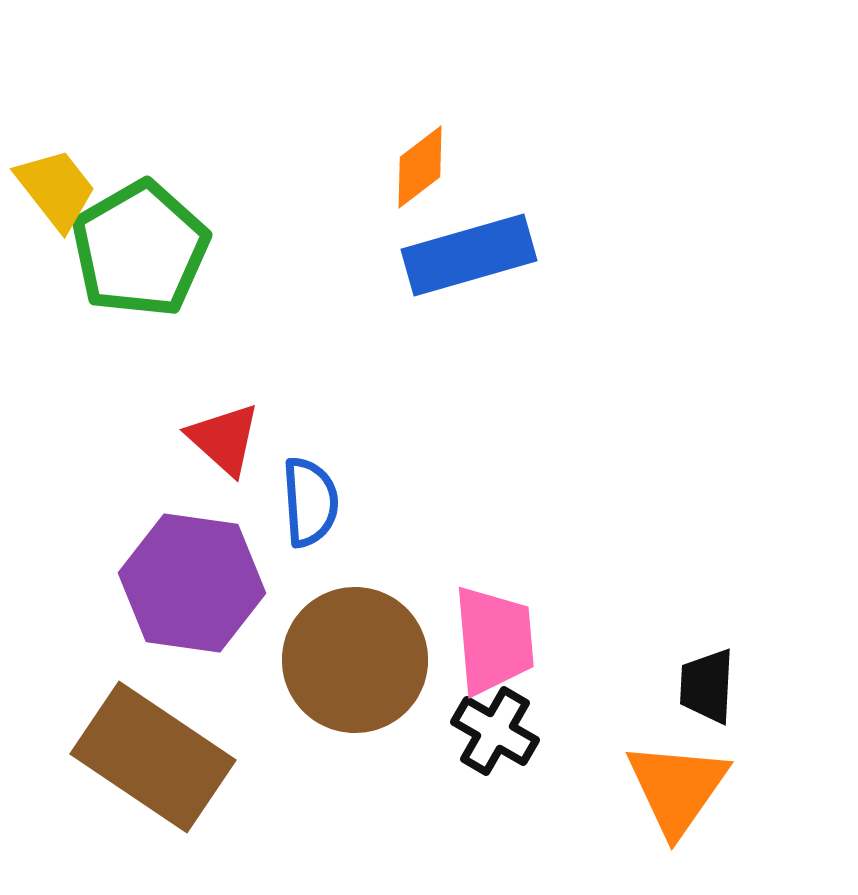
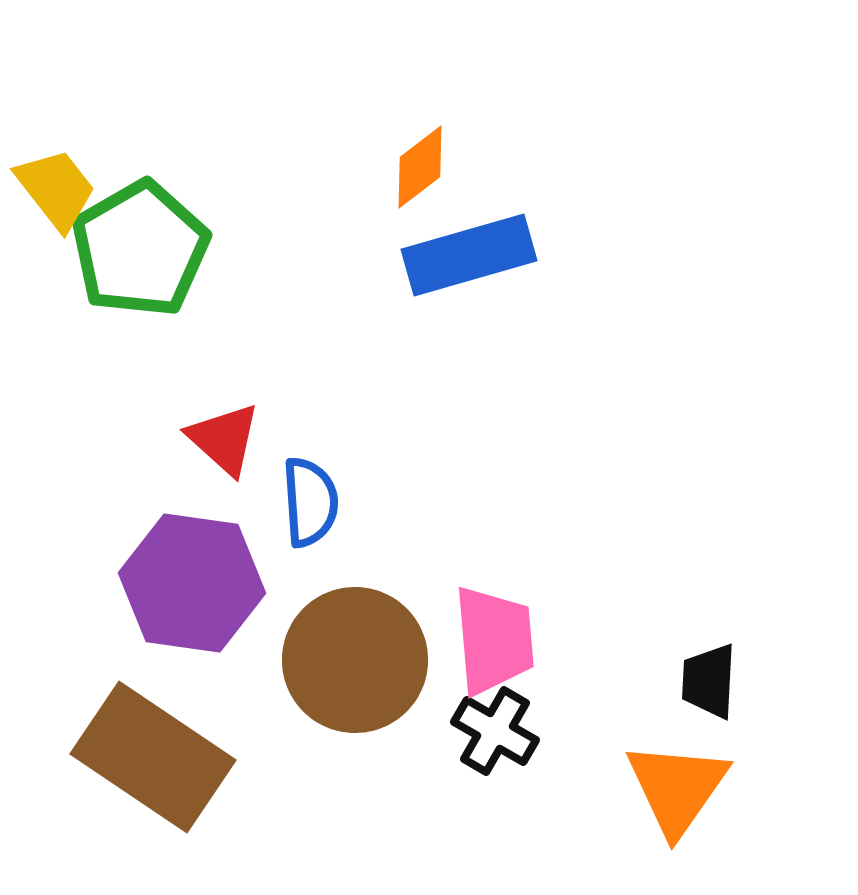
black trapezoid: moved 2 px right, 5 px up
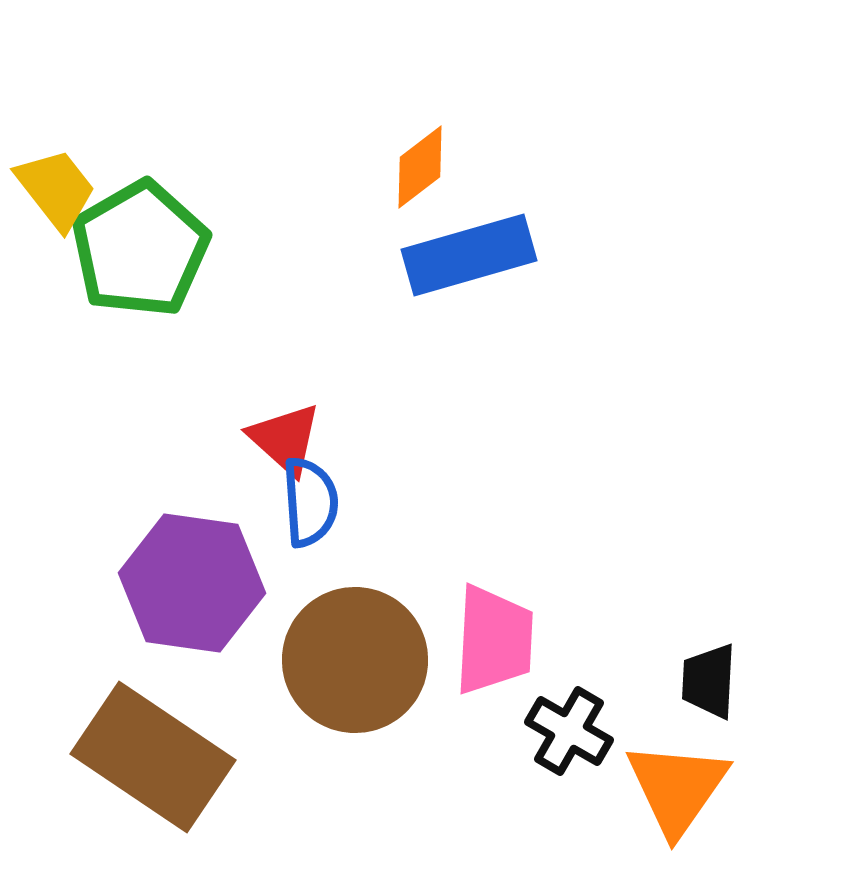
red triangle: moved 61 px right
pink trapezoid: rotated 8 degrees clockwise
black cross: moved 74 px right
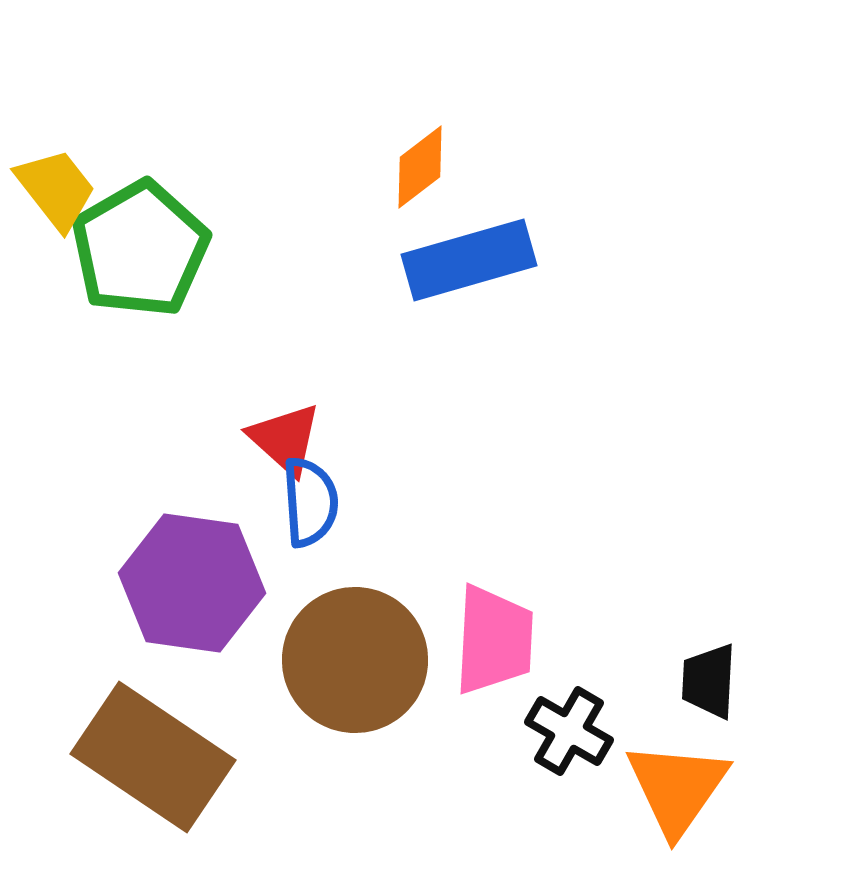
blue rectangle: moved 5 px down
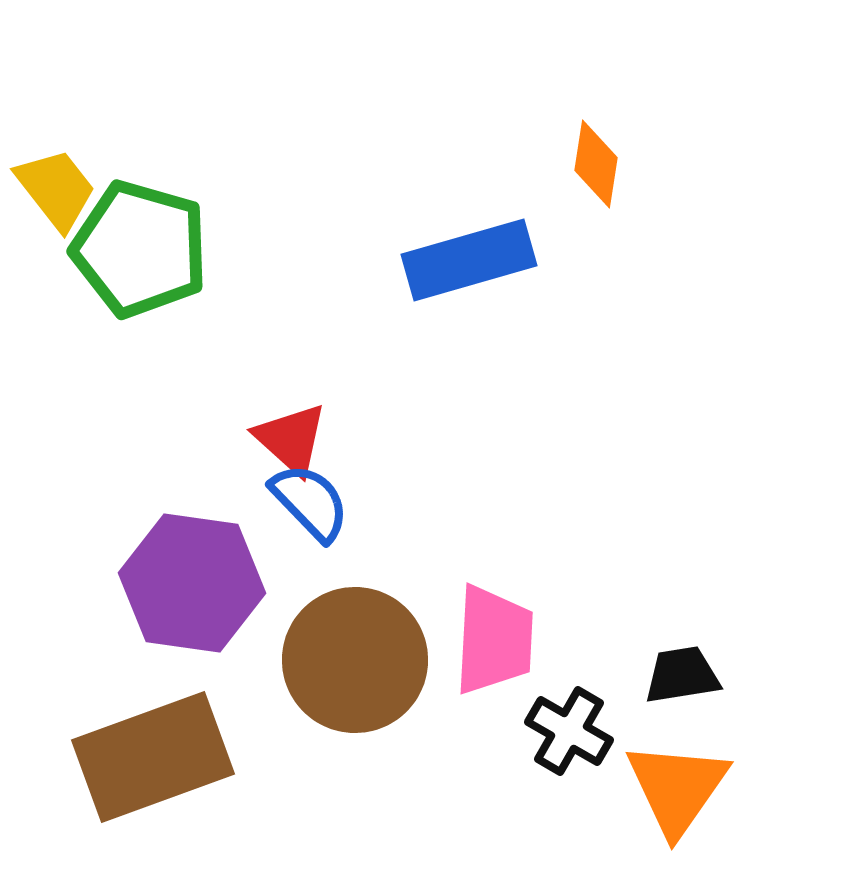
orange diamond: moved 176 px right, 3 px up; rotated 44 degrees counterclockwise
green pentagon: rotated 26 degrees counterclockwise
red triangle: moved 6 px right
blue semicircle: rotated 40 degrees counterclockwise
black trapezoid: moved 27 px left, 6 px up; rotated 78 degrees clockwise
brown rectangle: rotated 54 degrees counterclockwise
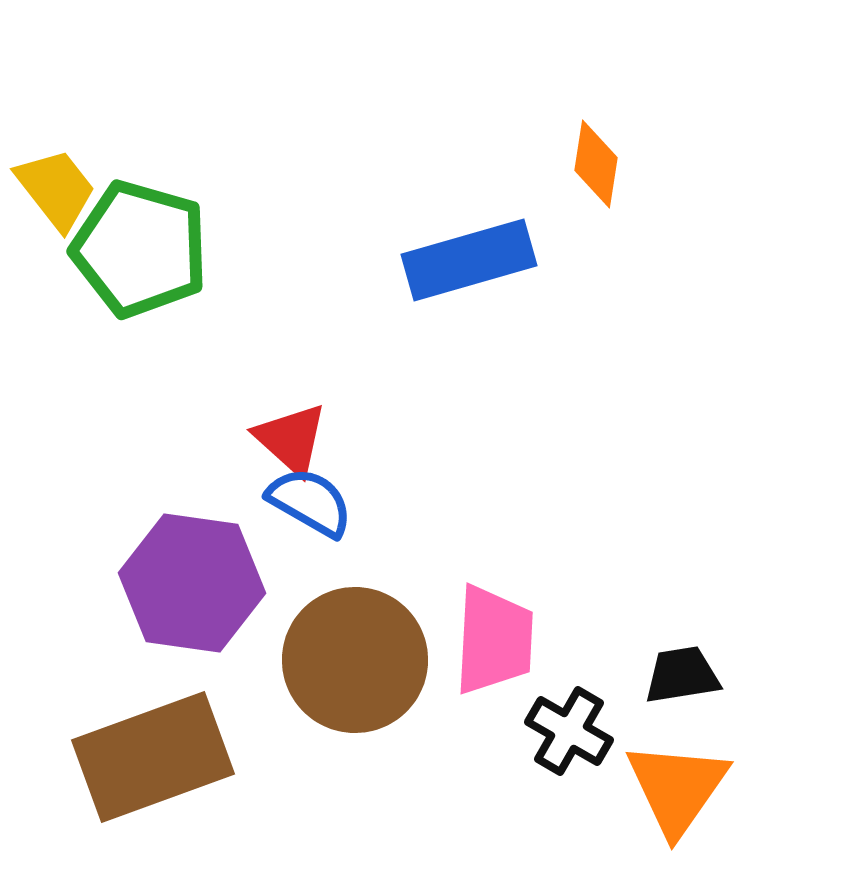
blue semicircle: rotated 16 degrees counterclockwise
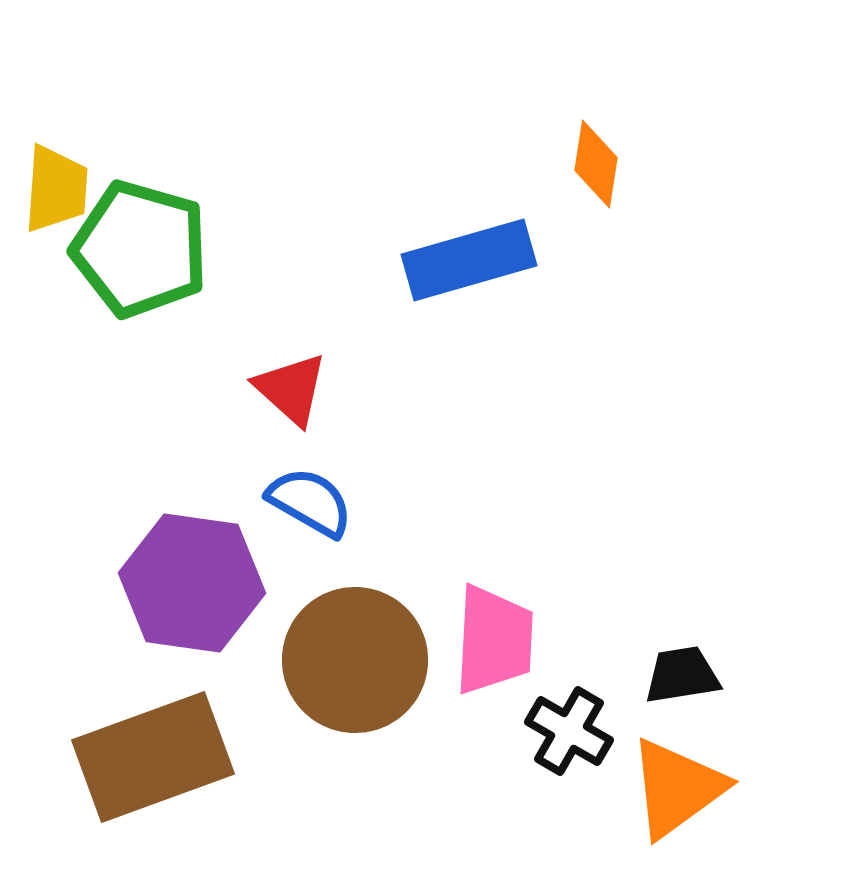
yellow trapezoid: rotated 42 degrees clockwise
red triangle: moved 50 px up
orange triangle: rotated 19 degrees clockwise
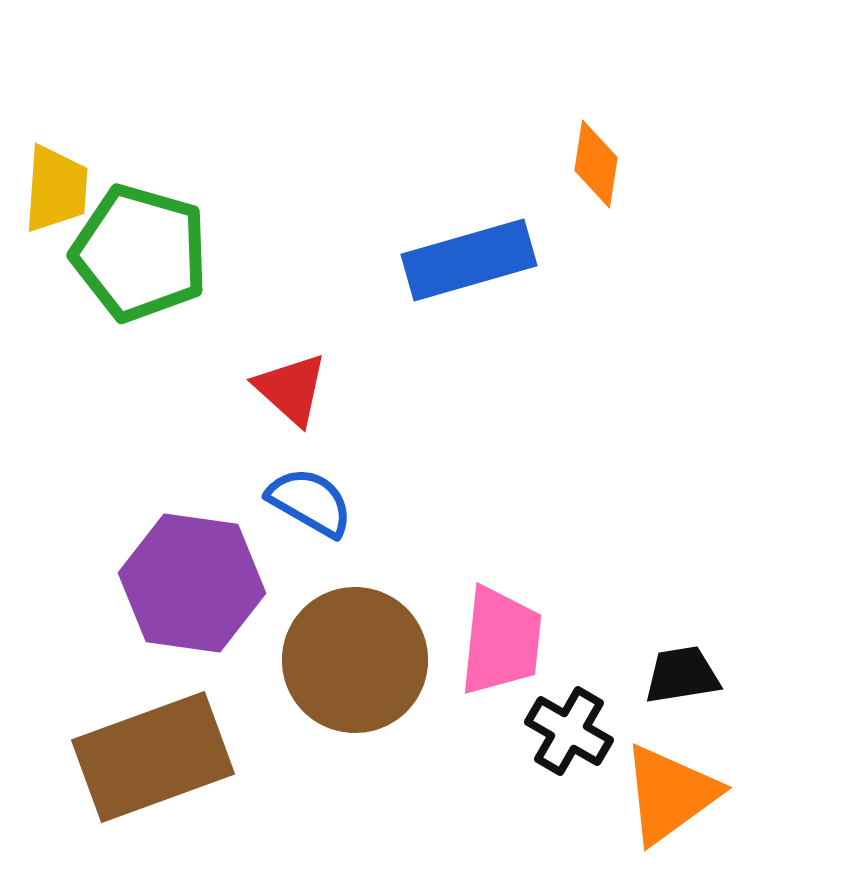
green pentagon: moved 4 px down
pink trapezoid: moved 7 px right, 1 px down; rotated 3 degrees clockwise
orange triangle: moved 7 px left, 6 px down
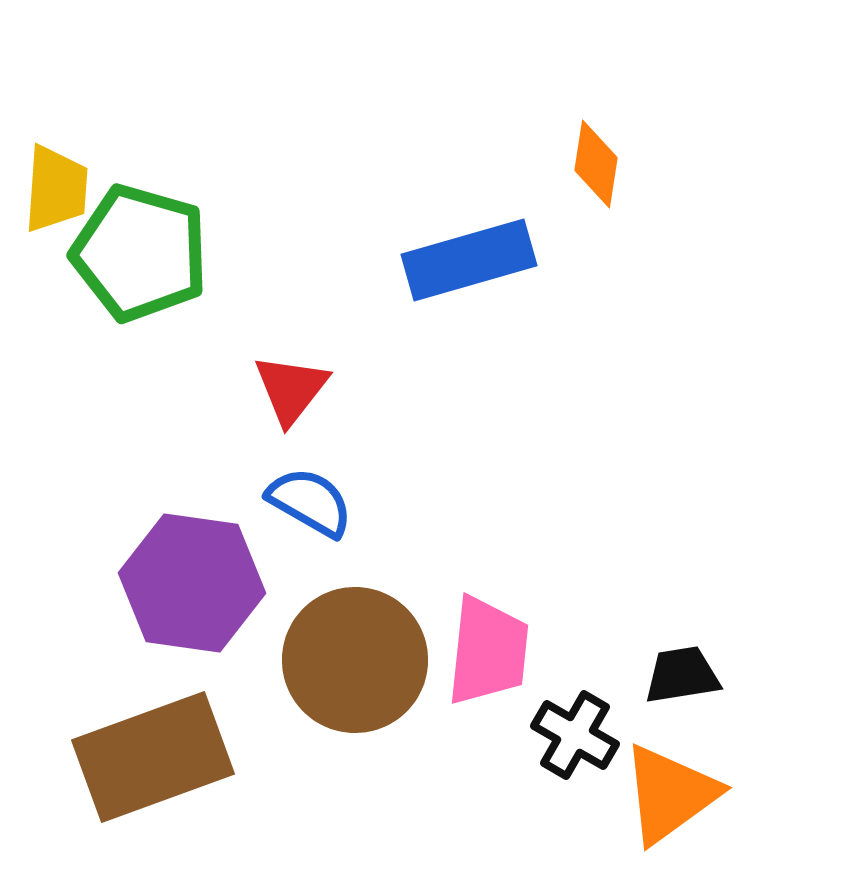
red triangle: rotated 26 degrees clockwise
pink trapezoid: moved 13 px left, 10 px down
black cross: moved 6 px right, 4 px down
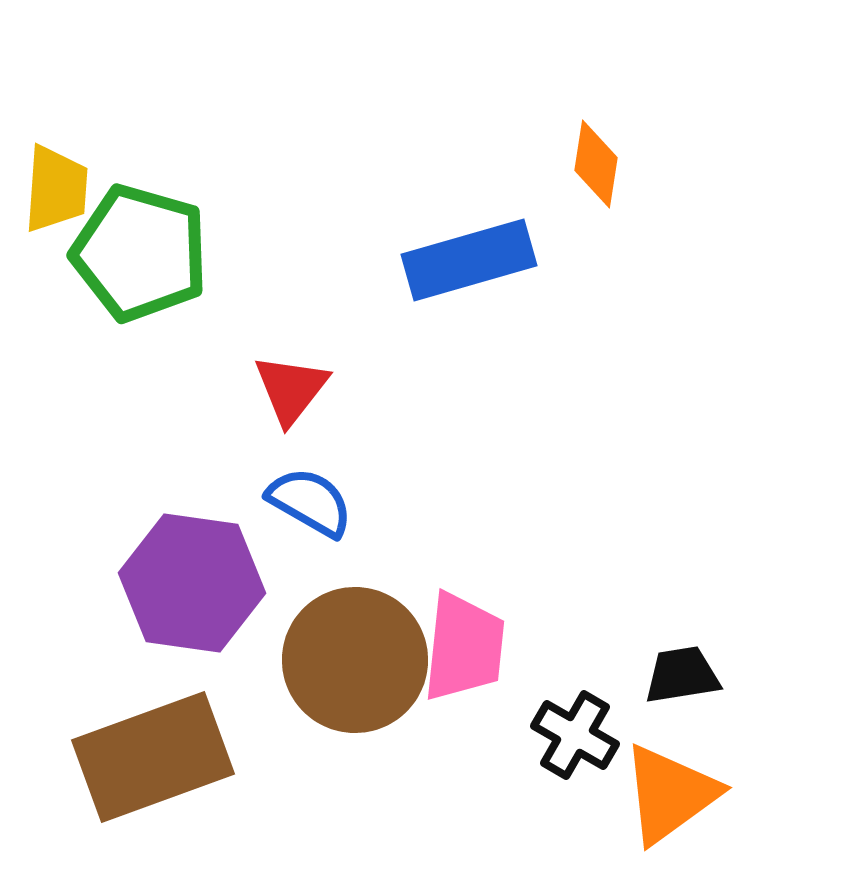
pink trapezoid: moved 24 px left, 4 px up
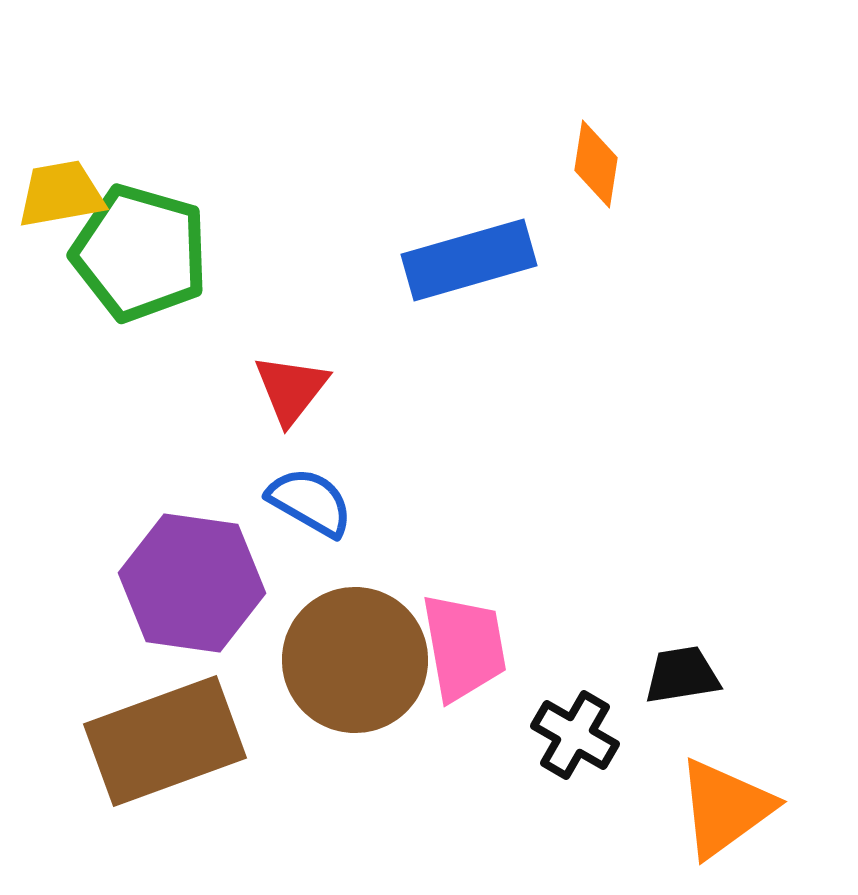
yellow trapezoid: moved 5 px right, 5 px down; rotated 104 degrees counterclockwise
pink trapezoid: rotated 16 degrees counterclockwise
brown rectangle: moved 12 px right, 16 px up
orange triangle: moved 55 px right, 14 px down
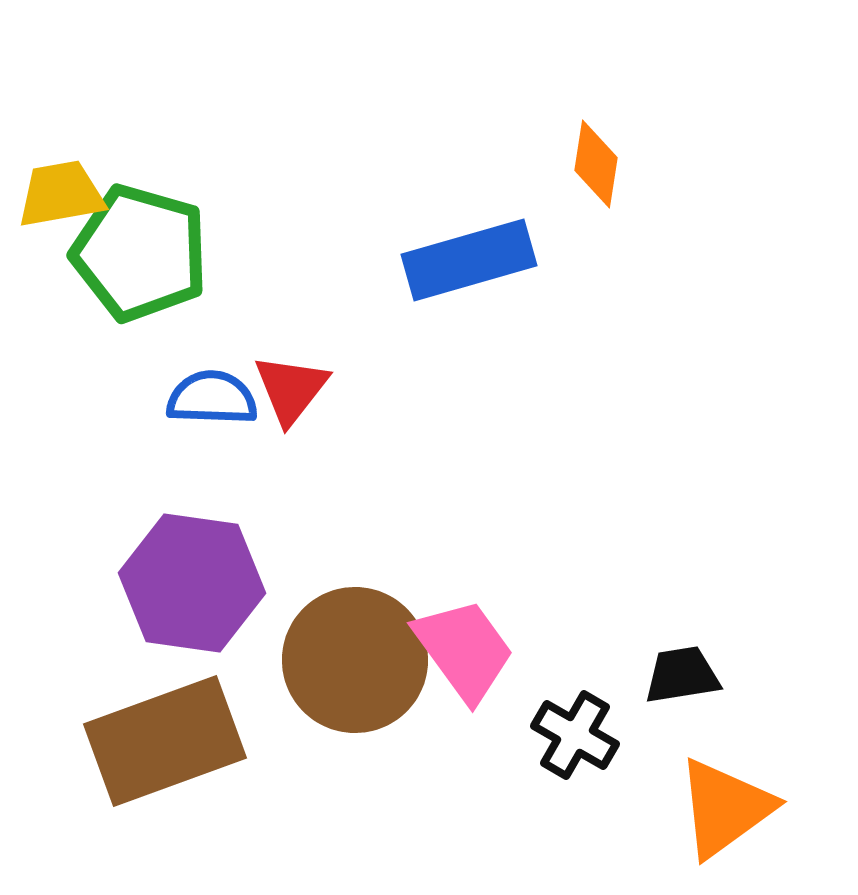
blue semicircle: moved 98 px left, 104 px up; rotated 28 degrees counterclockwise
pink trapezoid: moved 3 px down; rotated 26 degrees counterclockwise
